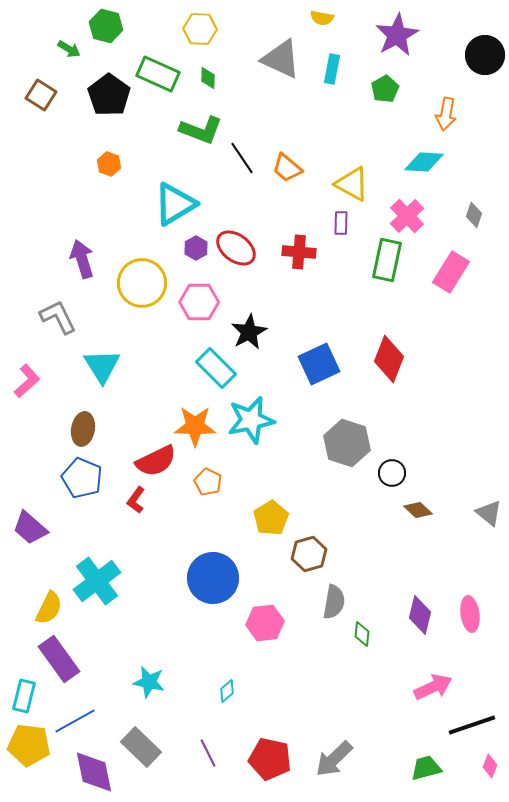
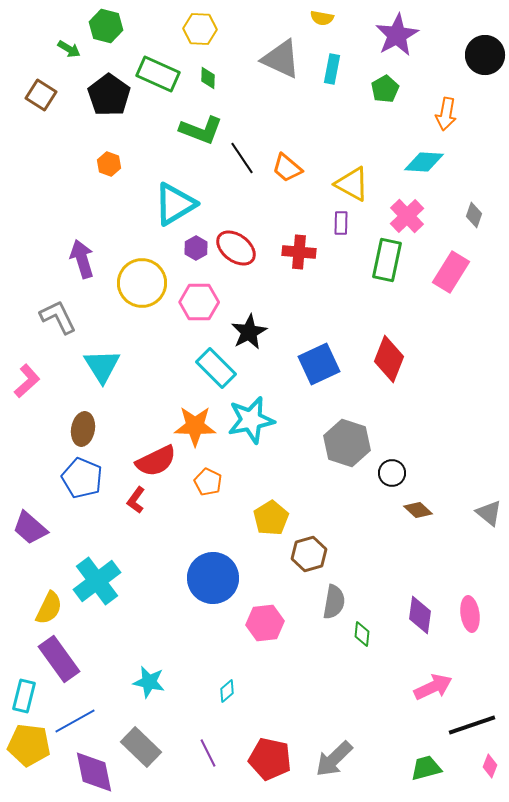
purple diamond at (420, 615): rotated 6 degrees counterclockwise
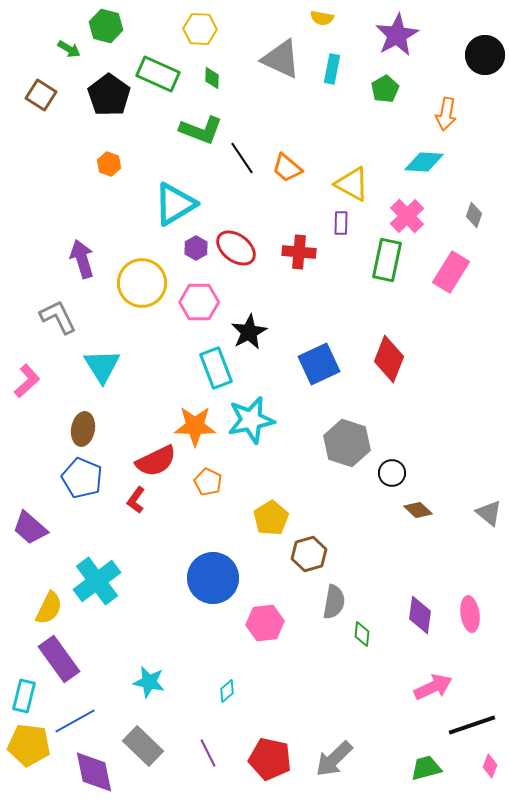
green diamond at (208, 78): moved 4 px right
cyan rectangle at (216, 368): rotated 24 degrees clockwise
gray rectangle at (141, 747): moved 2 px right, 1 px up
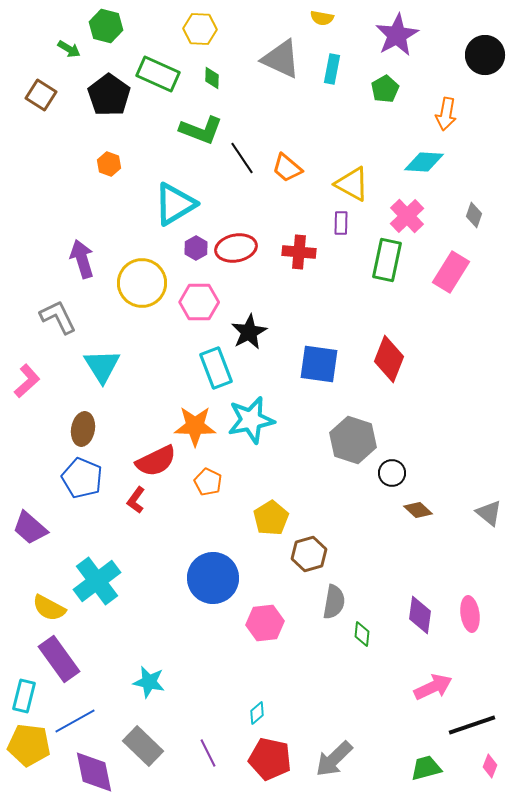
red ellipse at (236, 248): rotated 48 degrees counterclockwise
blue square at (319, 364): rotated 33 degrees clockwise
gray hexagon at (347, 443): moved 6 px right, 3 px up
yellow semicircle at (49, 608): rotated 92 degrees clockwise
cyan diamond at (227, 691): moved 30 px right, 22 px down
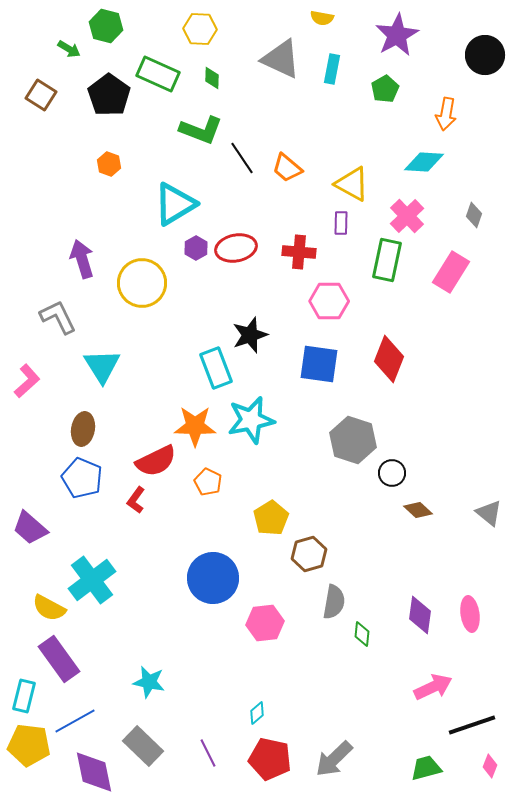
pink hexagon at (199, 302): moved 130 px right, 1 px up
black star at (249, 332): moved 1 px right, 3 px down; rotated 9 degrees clockwise
cyan cross at (97, 581): moved 5 px left, 1 px up
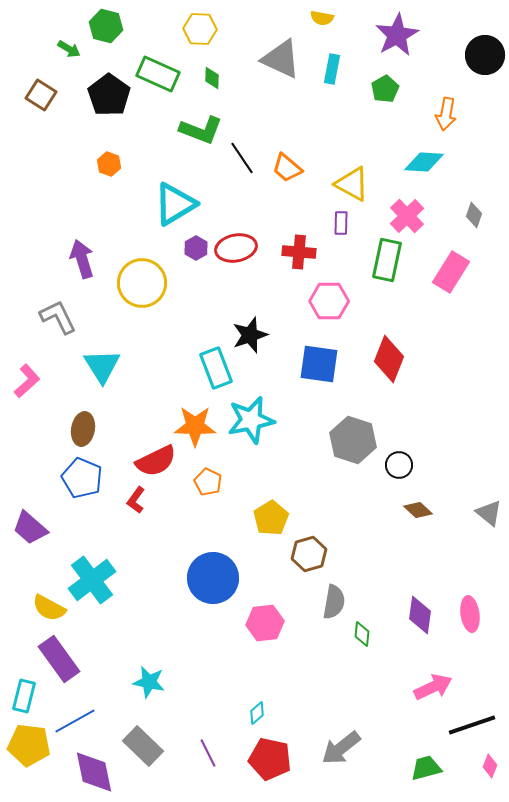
black circle at (392, 473): moved 7 px right, 8 px up
gray arrow at (334, 759): moved 7 px right, 11 px up; rotated 6 degrees clockwise
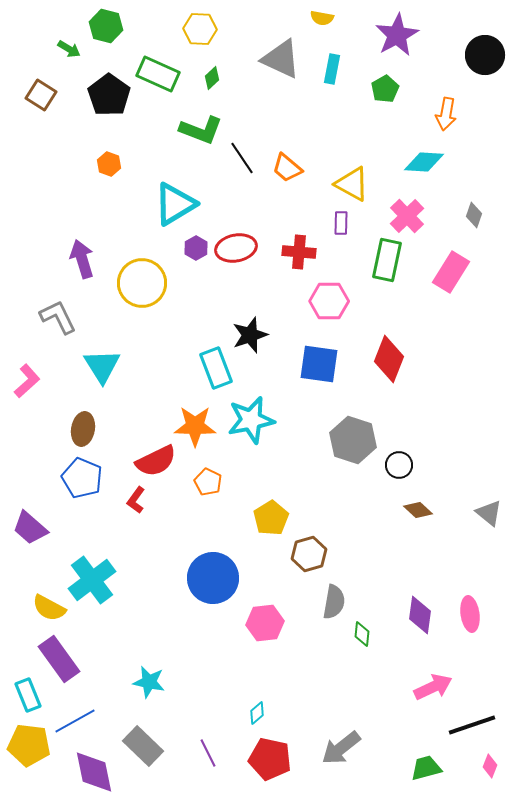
green diamond at (212, 78): rotated 45 degrees clockwise
cyan rectangle at (24, 696): moved 4 px right, 1 px up; rotated 36 degrees counterclockwise
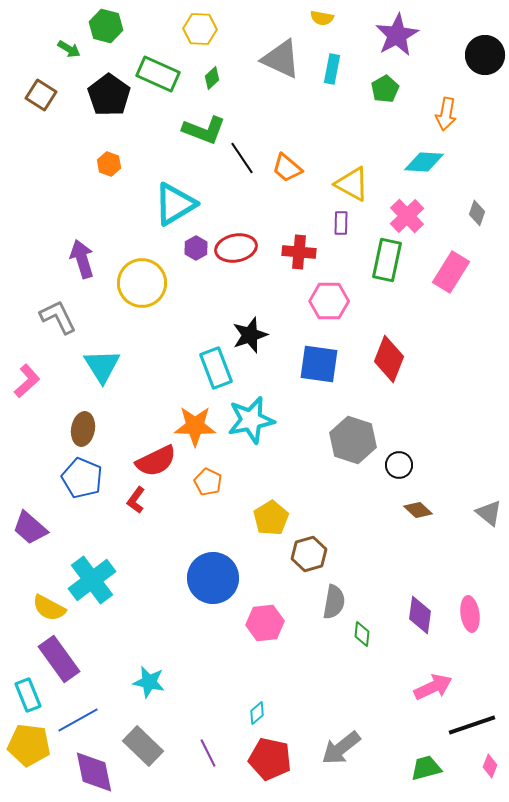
green L-shape at (201, 130): moved 3 px right
gray diamond at (474, 215): moved 3 px right, 2 px up
blue line at (75, 721): moved 3 px right, 1 px up
